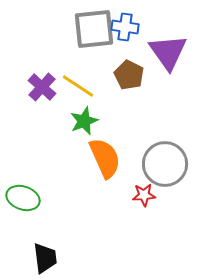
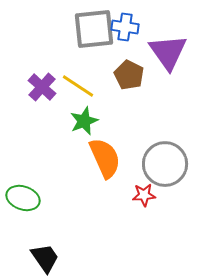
black trapezoid: rotated 28 degrees counterclockwise
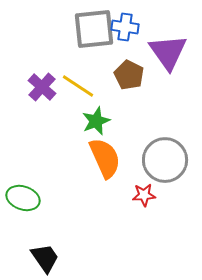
green star: moved 12 px right
gray circle: moved 4 px up
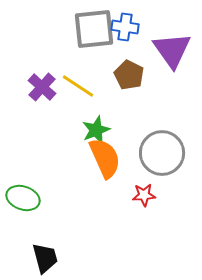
purple triangle: moved 4 px right, 2 px up
green star: moved 9 px down
gray circle: moved 3 px left, 7 px up
black trapezoid: rotated 20 degrees clockwise
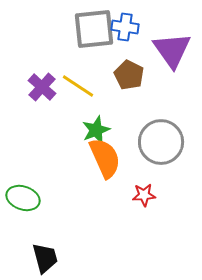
gray circle: moved 1 px left, 11 px up
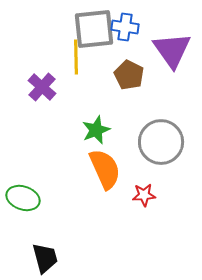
yellow line: moved 2 px left, 29 px up; rotated 56 degrees clockwise
orange semicircle: moved 11 px down
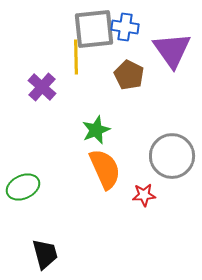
gray circle: moved 11 px right, 14 px down
green ellipse: moved 11 px up; rotated 44 degrees counterclockwise
black trapezoid: moved 4 px up
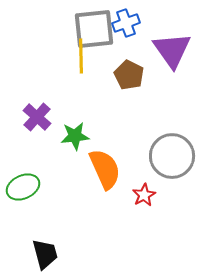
blue cross: moved 1 px right, 4 px up; rotated 28 degrees counterclockwise
yellow line: moved 5 px right, 1 px up
purple cross: moved 5 px left, 30 px down
green star: moved 21 px left, 6 px down; rotated 16 degrees clockwise
red star: rotated 25 degrees counterclockwise
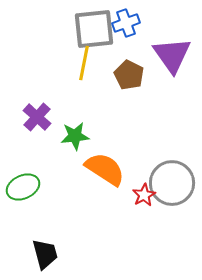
purple triangle: moved 5 px down
yellow line: moved 3 px right, 7 px down; rotated 12 degrees clockwise
gray circle: moved 27 px down
orange semicircle: rotated 33 degrees counterclockwise
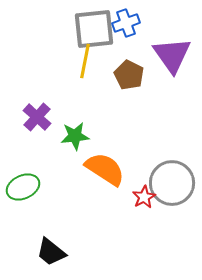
yellow line: moved 1 px right, 2 px up
red star: moved 2 px down
black trapezoid: moved 6 px right, 2 px up; rotated 144 degrees clockwise
